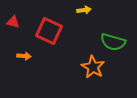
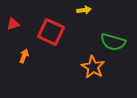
red triangle: moved 2 px down; rotated 32 degrees counterclockwise
red square: moved 2 px right, 1 px down
orange arrow: rotated 72 degrees counterclockwise
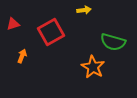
red square: rotated 36 degrees clockwise
orange arrow: moved 2 px left
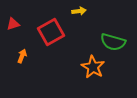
yellow arrow: moved 5 px left, 1 px down
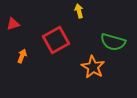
yellow arrow: rotated 96 degrees counterclockwise
red square: moved 5 px right, 8 px down
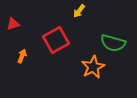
yellow arrow: rotated 128 degrees counterclockwise
green semicircle: moved 1 px down
orange star: rotated 15 degrees clockwise
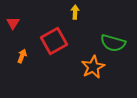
yellow arrow: moved 4 px left, 1 px down; rotated 144 degrees clockwise
red triangle: moved 1 px up; rotated 40 degrees counterclockwise
red square: moved 2 px left, 1 px down
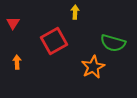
orange arrow: moved 5 px left, 6 px down; rotated 24 degrees counterclockwise
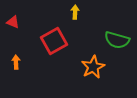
red triangle: moved 1 px up; rotated 40 degrees counterclockwise
green semicircle: moved 4 px right, 3 px up
orange arrow: moved 1 px left
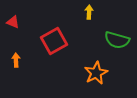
yellow arrow: moved 14 px right
orange arrow: moved 2 px up
orange star: moved 3 px right, 6 px down
